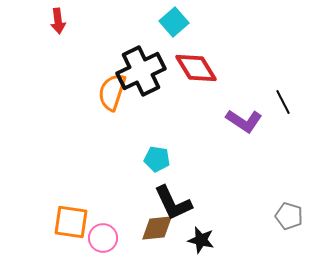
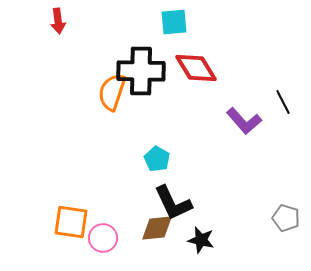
cyan square: rotated 36 degrees clockwise
black cross: rotated 27 degrees clockwise
purple L-shape: rotated 15 degrees clockwise
cyan pentagon: rotated 20 degrees clockwise
gray pentagon: moved 3 px left, 2 px down
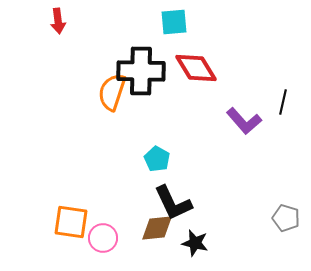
black line: rotated 40 degrees clockwise
black star: moved 6 px left, 3 px down
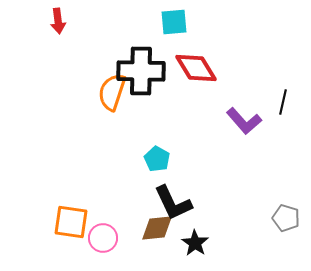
black star: rotated 20 degrees clockwise
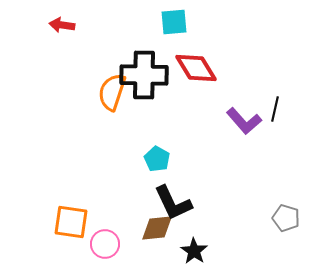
red arrow: moved 4 px right, 4 px down; rotated 105 degrees clockwise
black cross: moved 3 px right, 4 px down
black line: moved 8 px left, 7 px down
pink circle: moved 2 px right, 6 px down
black star: moved 1 px left, 8 px down
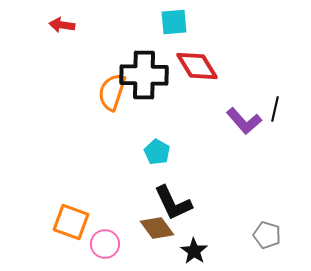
red diamond: moved 1 px right, 2 px up
cyan pentagon: moved 7 px up
gray pentagon: moved 19 px left, 17 px down
orange square: rotated 12 degrees clockwise
brown diamond: rotated 60 degrees clockwise
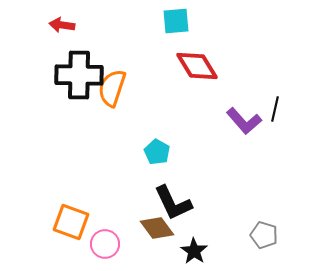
cyan square: moved 2 px right, 1 px up
black cross: moved 65 px left
orange semicircle: moved 4 px up
gray pentagon: moved 3 px left
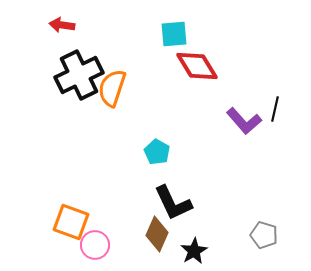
cyan square: moved 2 px left, 13 px down
black cross: rotated 27 degrees counterclockwise
brown diamond: moved 6 px down; rotated 60 degrees clockwise
pink circle: moved 10 px left, 1 px down
black star: rotated 8 degrees clockwise
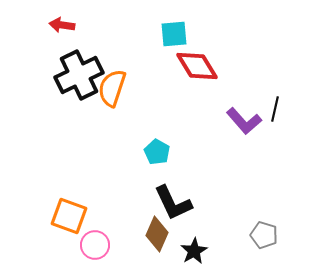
orange square: moved 2 px left, 6 px up
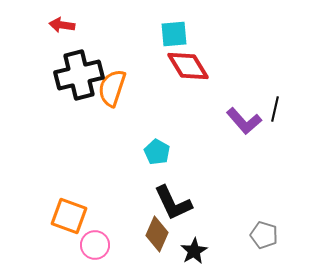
red diamond: moved 9 px left
black cross: rotated 12 degrees clockwise
